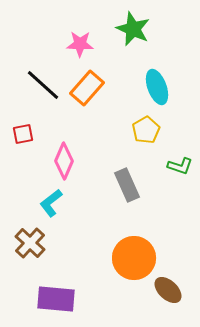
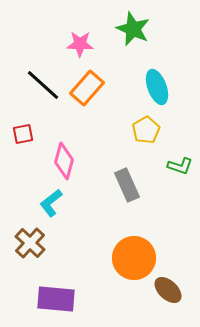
pink diamond: rotated 9 degrees counterclockwise
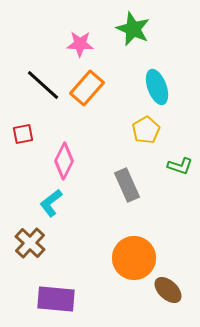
pink diamond: rotated 12 degrees clockwise
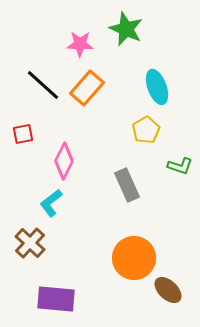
green star: moved 7 px left
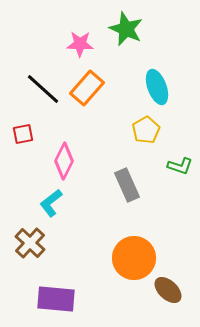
black line: moved 4 px down
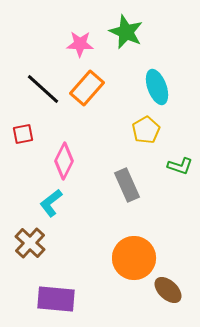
green star: moved 3 px down
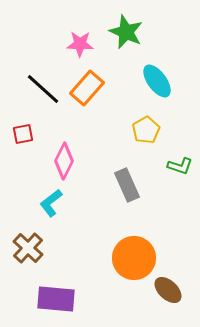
cyan ellipse: moved 6 px up; rotated 16 degrees counterclockwise
brown cross: moved 2 px left, 5 px down
